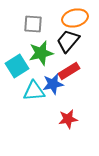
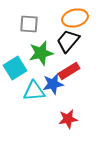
gray square: moved 4 px left
cyan square: moved 2 px left, 2 px down
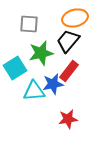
red rectangle: rotated 20 degrees counterclockwise
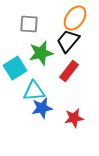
orange ellipse: rotated 40 degrees counterclockwise
blue star: moved 11 px left, 24 px down
red star: moved 6 px right, 1 px up
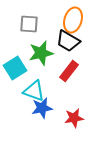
orange ellipse: moved 2 px left, 2 px down; rotated 20 degrees counterclockwise
black trapezoid: rotated 100 degrees counterclockwise
cyan triangle: rotated 25 degrees clockwise
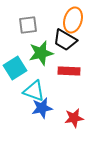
gray square: moved 1 px left, 1 px down; rotated 12 degrees counterclockwise
black trapezoid: moved 3 px left, 1 px up
red rectangle: rotated 55 degrees clockwise
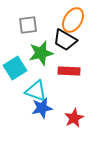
orange ellipse: rotated 15 degrees clockwise
cyan triangle: moved 2 px right
red star: rotated 18 degrees counterclockwise
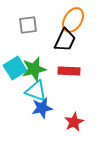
black trapezoid: rotated 95 degrees counterclockwise
green star: moved 7 px left, 16 px down
red star: moved 4 px down
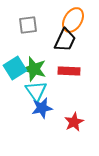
green star: rotated 30 degrees clockwise
cyan triangle: rotated 35 degrees clockwise
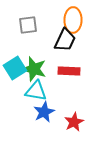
orange ellipse: rotated 30 degrees counterclockwise
cyan triangle: rotated 45 degrees counterclockwise
blue star: moved 2 px right, 4 px down; rotated 15 degrees counterclockwise
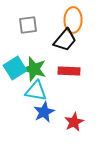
black trapezoid: rotated 15 degrees clockwise
